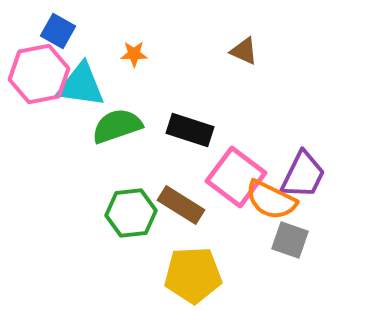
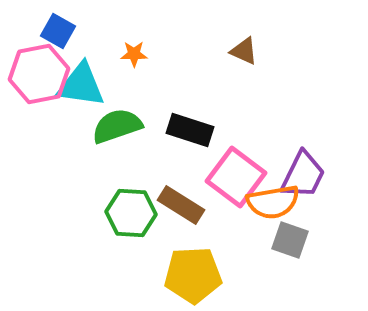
orange semicircle: moved 2 px right, 2 px down; rotated 36 degrees counterclockwise
green hexagon: rotated 9 degrees clockwise
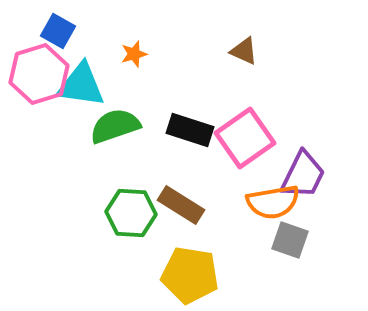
orange star: rotated 16 degrees counterclockwise
pink hexagon: rotated 6 degrees counterclockwise
green semicircle: moved 2 px left
pink square: moved 9 px right, 39 px up; rotated 18 degrees clockwise
yellow pentagon: moved 3 px left; rotated 12 degrees clockwise
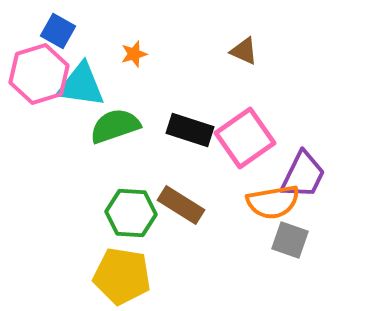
yellow pentagon: moved 68 px left, 1 px down
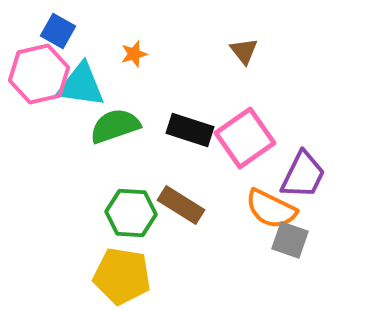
brown triangle: rotated 28 degrees clockwise
pink hexagon: rotated 4 degrees clockwise
orange semicircle: moved 2 px left, 7 px down; rotated 36 degrees clockwise
